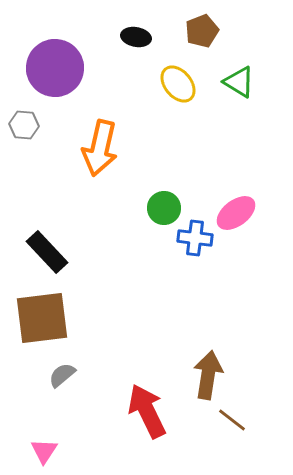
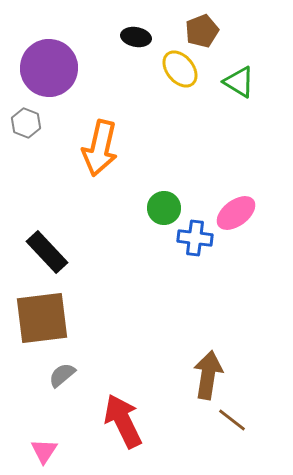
purple circle: moved 6 px left
yellow ellipse: moved 2 px right, 15 px up
gray hexagon: moved 2 px right, 2 px up; rotated 16 degrees clockwise
red arrow: moved 24 px left, 10 px down
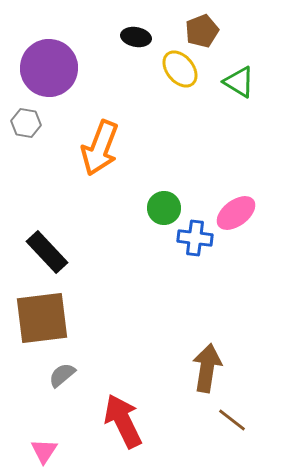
gray hexagon: rotated 12 degrees counterclockwise
orange arrow: rotated 8 degrees clockwise
brown arrow: moved 1 px left, 7 px up
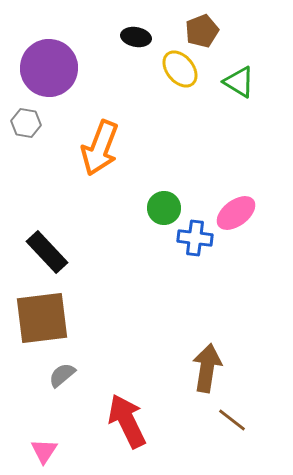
red arrow: moved 4 px right
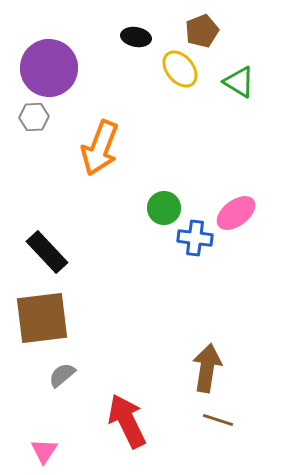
gray hexagon: moved 8 px right, 6 px up; rotated 12 degrees counterclockwise
brown line: moved 14 px left; rotated 20 degrees counterclockwise
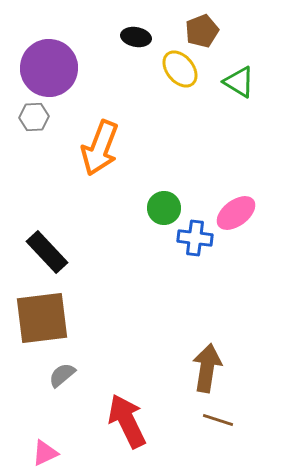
pink triangle: moved 1 px right, 2 px down; rotated 32 degrees clockwise
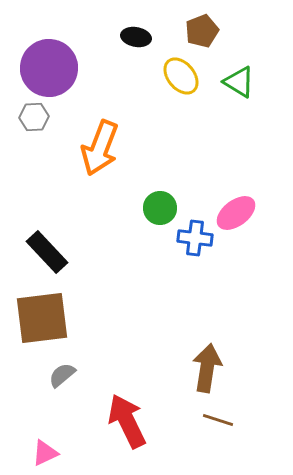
yellow ellipse: moved 1 px right, 7 px down
green circle: moved 4 px left
